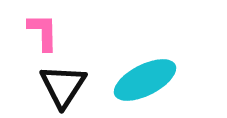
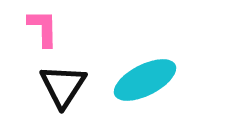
pink L-shape: moved 4 px up
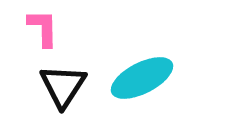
cyan ellipse: moved 3 px left, 2 px up
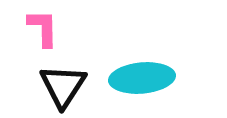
cyan ellipse: rotated 22 degrees clockwise
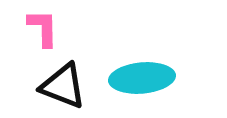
black triangle: rotated 42 degrees counterclockwise
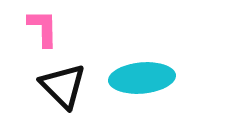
black triangle: rotated 24 degrees clockwise
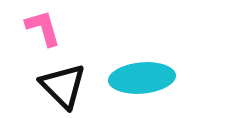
pink L-shape: rotated 15 degrees counterclockwise
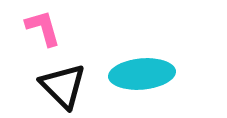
cyan ellipse: moved 4 px up
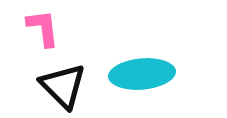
pink L-shape: rotated 9 degrees clockwise
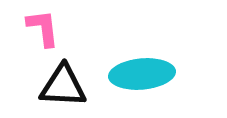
black triangle: rotated 42 degrees counterclockwise
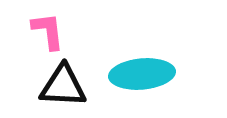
pink L-shape: moved 5 px right, 3 px down
